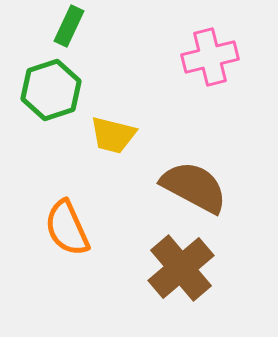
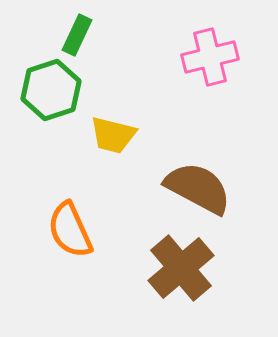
green rectangle: moved 8 px right, 9 px down
brown semicircle: moved 4 px right, 1 px down
orange semicircle: moved 3 px right, 2 px down
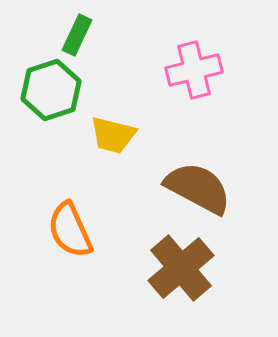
pink cross: moved 16 px left, 13 px down
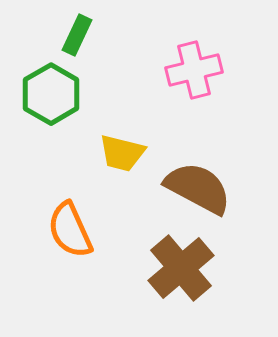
green hexagon: moved 4 px down; rotated 12 degrees counterclockwise
yellow trapezoid: moved 9 px right, 18 px down
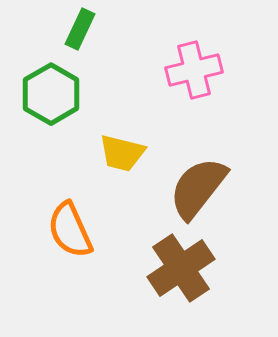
green rectangle: moved 3 px right, 6 px up
brown semicircle: rotated 80 degrees counterclockwise
brown cross: rotated 6 degrees clockwise
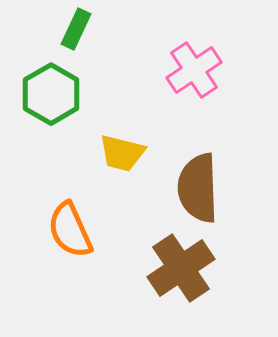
green rectangle: moved 4 px left
pink cross: rotated 20 degrees counterclockwise
brown semicircle: rotated 40 degrees counterclockwise
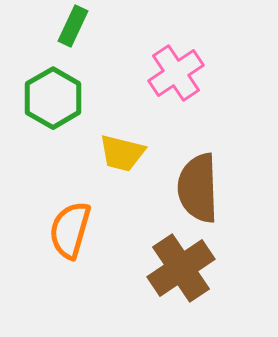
green rectangle: moved 3 px left, 3 px up
pink cross: moved 18 px left, 3 px down
green hexagon: moved 2 px right, 4 px down
orange semicircle: rotated 40 degrees clockwise
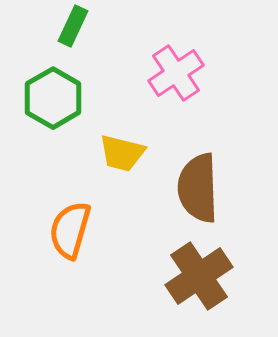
brown cross: moved 18 px right, 8 px down
